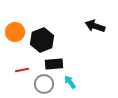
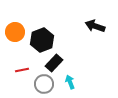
black rectangle: moved 1 px up; rotated 42 degrees counterclockwise
cyan arrow: rotated 16 degrees clockwise
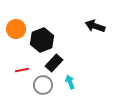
orange circle: moved 1 px right, 3 px up
gray circle: moved 1 px left, 1 px down
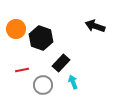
black hexagon: moved 1 px left, 2 px up; rotated 20 degrees counterclockwise
black rectangle: moved 7 px right
cyan arrow: moved 3 px right
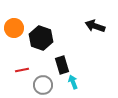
orange circle: moved 2 px left, 1 px up
black rectangle: moved 1 px right, 2 px down; rotated 60 degrees counterclockwise
